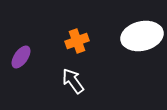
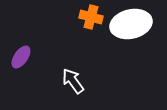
white ellipse: moved 11 px left, 12 px up
orange cross: moved 14 px right, 24 px up; rotated 35 degrees clockwise
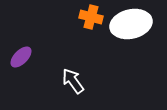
purple ellipse: rotated 10 degrees clockwise
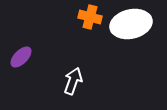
orange cross: moved 1 px left
white arrow: rotated 56 degrees clockwise
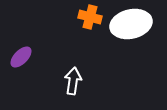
white arrow: rotated 12 degrees counterclockwise
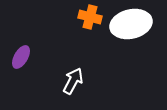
purple ellipse: rotated 15 degrees counterclockwise
white arrow: rotated 20 degrees clockwise
